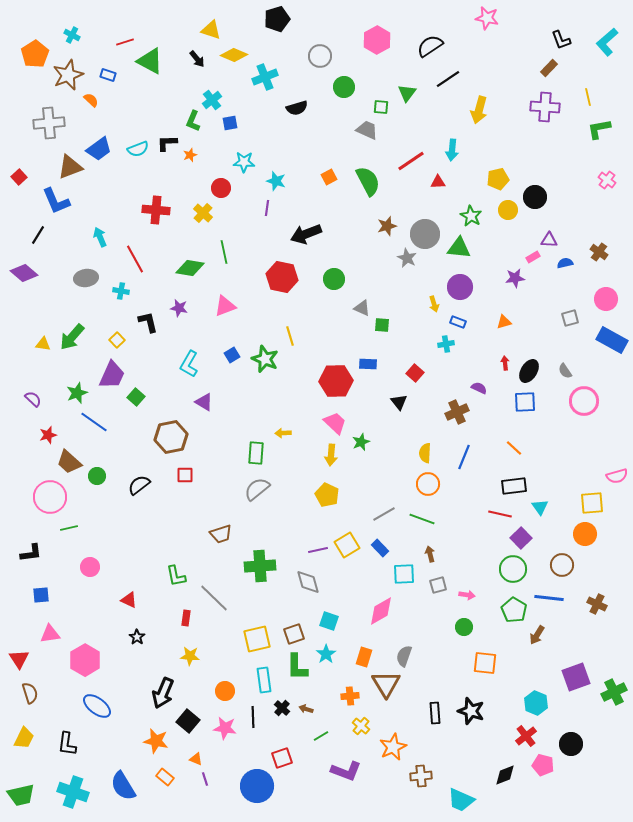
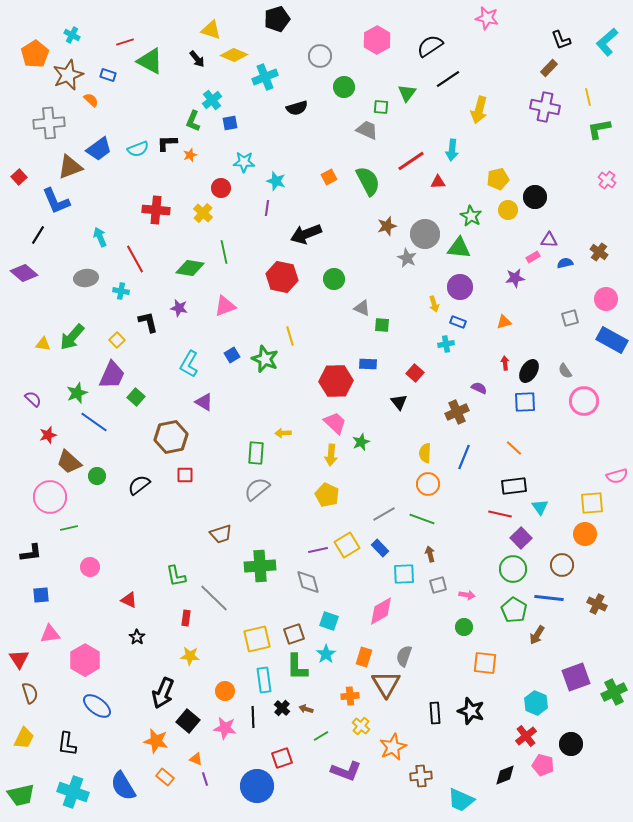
purple cross at (545, 107): rotated 8 degrees clockwise
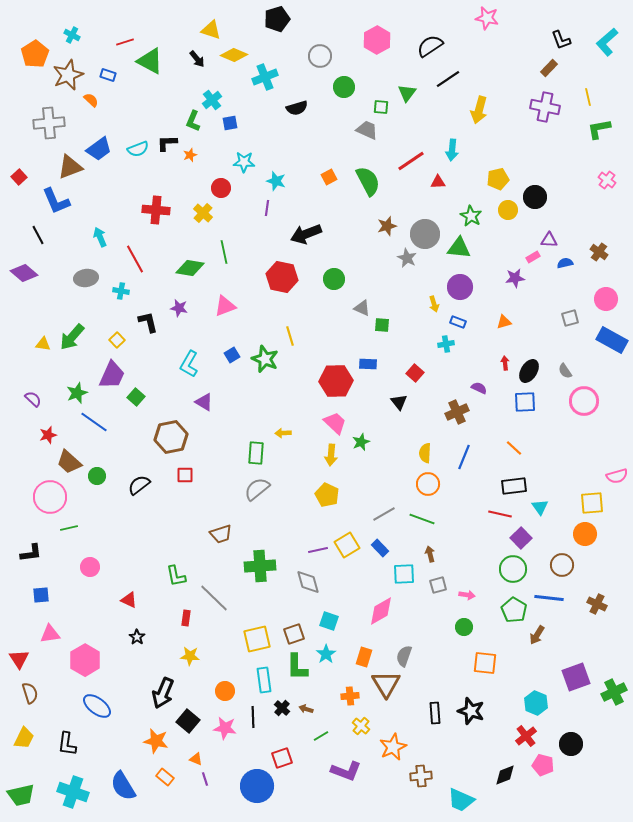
black line at (38, 235): rotated 60 degrees counterclockwise
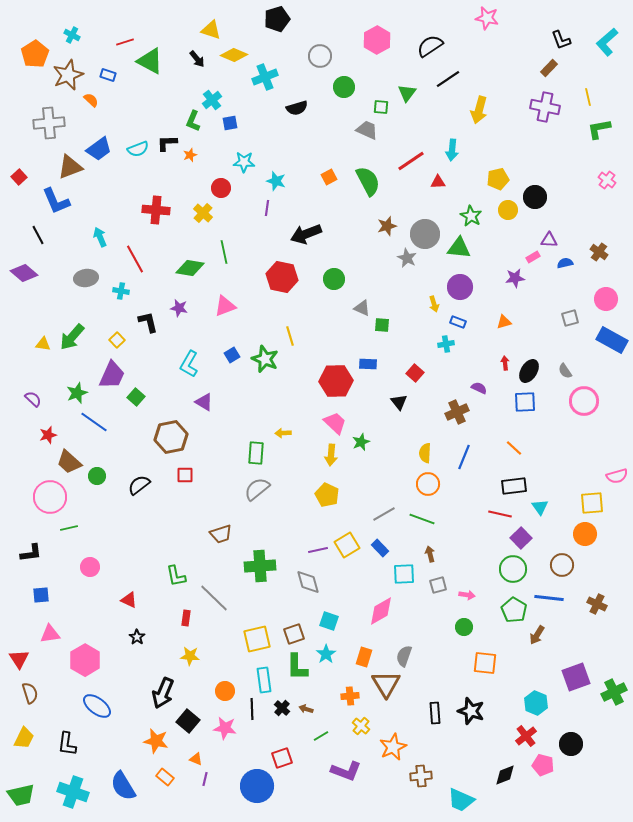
black line at (253, 717): moved 1 px left, 8 px up
purple line at (205, 779): rotated 32 degrees clockwise
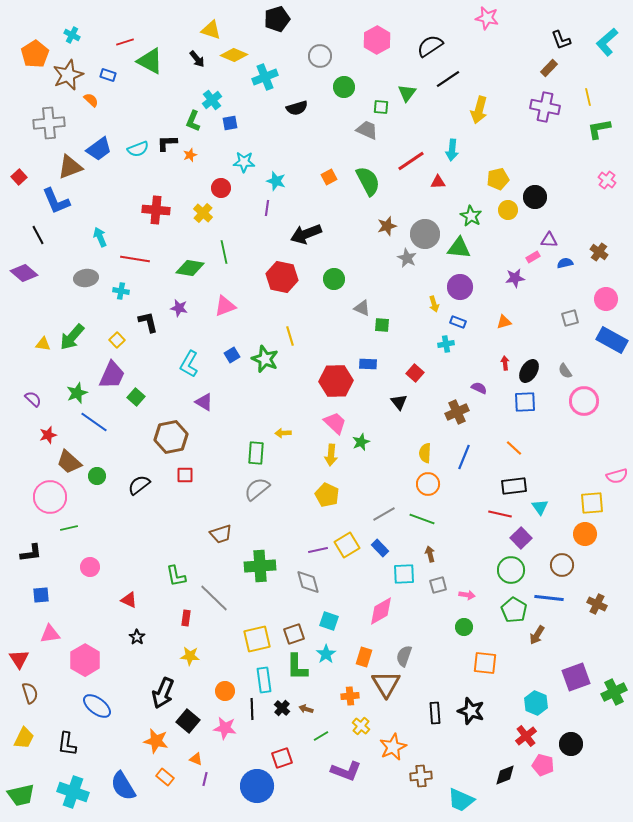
red line at (135, 259): rotated 52 degrees counterclockwise
green circle at (513, 569): moved 2 px left, 1 px down
